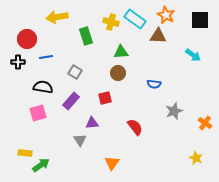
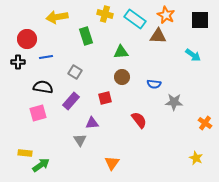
yellow cross: moved 6 px left, 8 px up
brown circle: moved 4 px right, 4 px down
gray star: moved 9 px up; rotated 24 degrees clockwise
red semicircle: moved 4 px right, 7 px up
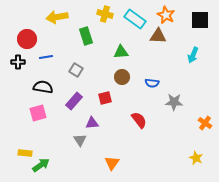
cyan arrow: rotated 77 degrees clockwise
gray square: moved 1 px right, 2 px up
blue semicircle: moved 2 px left, 1 px up
purple rectangle: moved 3 px right
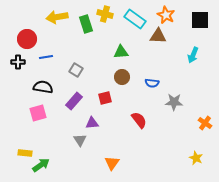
green rectangle: moved 12 px up
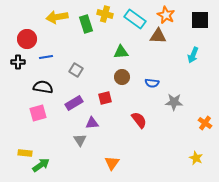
purple rectangle: moved 2 px down; rotated 18 degrees clockwise
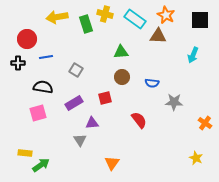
black cross: moved 1 px down
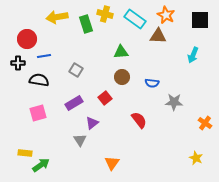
blue line: moved 2 px left, 1 px up
black semicircle: moved 4 px left, 7 px up
red square: rotated 24 degrees counterclockwise
purple triangle: rotated 32 degrees counterclockwise
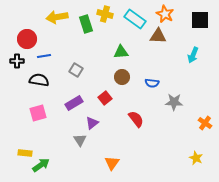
orange star: moved 1 px left, 1 px up
black cross: moved 1 px left, 2 px up
red semicircle: moved 3 px left, 1 px up
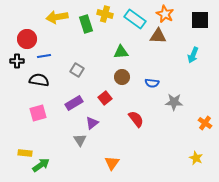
gray square: moved 1 px right
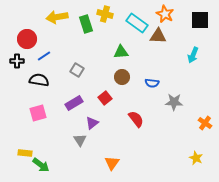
cyan rectangle: moved 2 px right, 4 px down
blue line: rotated 24 degrees counterclockwise
green arrow: rotated 72 degrees clockwise
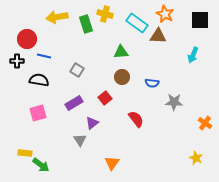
blue line: rotated 48 degrees clockwise
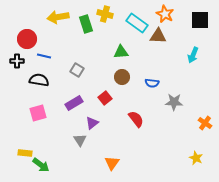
yellow arrow: moved 1 px right
